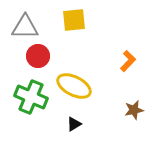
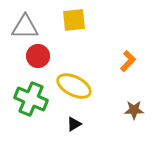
green cross: moved 2 px down
brown star: rotated 12 degrees clockwise
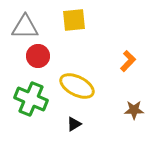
yellow ellipse: moved 3 px right
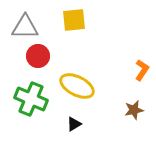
orange L-shape: moved 14 px right, 9 px down; rotated 10 degrees counterclockwise
brown star: rotated 12 degrees counterclockwise
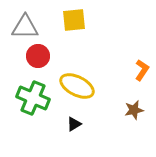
green cross: moved 2 px right, 1 px up
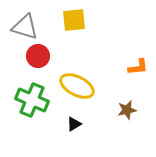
gray triangle: rotated 16 degrees clockwise
orange L-shape: moved 4 px left, 3 px up; rotated 50 degrees clockwise
green cross: moved 1 px left, 2 px down
brown star: moved 7 px left
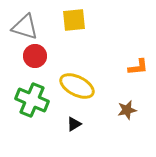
red circle: moved 3 px left
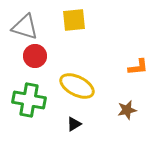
green cross: moved 3 px left; rotated 12 degrees counterclockwise
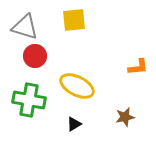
brown star: moved 2 px left, 7 px down
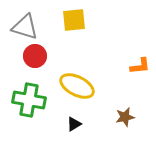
orange L-shape: moved 2 px right, 1 px up
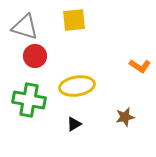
orange L-shape: rotated 40 degrees clockwise
yellow ellipse: rotated 36 degrees counterclockwise
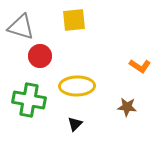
gray triangle: moved 4 px left
red circle: moved 5 px right
yellow ellipse: rotated 8 degrees clockwise
brown star: moved 2 px right, 10 px up; rotated 18 degrees clockwise
black triangle: moved 1 px right; rotated 14 degrees counterclockwise
